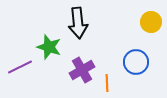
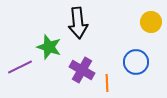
purple cross: rotated 30 degrees counterclockwise
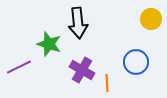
yellow circle: moved 3 px up
green star: moved 3 px up
purple line: moved 1 px left
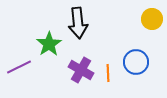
yellow circle: moved 1 px right
green star: rotated 20 degrees clockwise
purple cross: moved 1 px left
orange line: moved 1 px right, 10 px up
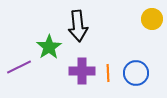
black arrow: moved 3 px down
green star: moved 3 px down
blue circle: moved 11 px down
purple cross: moved 1 px right, 1 px down; rotated 30 degrees counterclockwise
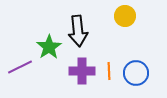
yellow circle: moved 27 px left, 3 px up
black arrow: moved 5 px down
purple line: moved 1 px right
orange line: moved 1 px right, 2 px up
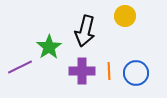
black arrow: moved 7 px right; rotated 20 degrees clockwise
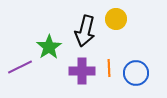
yellow circle: moved 9 px left, 3 px down
orange line: moved 3 px up
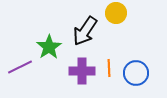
yellow circle: moved 6 px up
black arrow: rotated 20 degrees clockwise
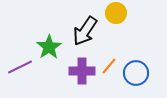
orange line: moved 2 px up; rotated 42 degrees clockwise
